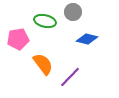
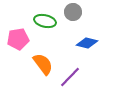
blue diamond: moved 4 px down
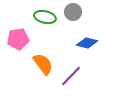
green ellipse: moved 4 px up
purple line: moved 1 px right, 1 px up
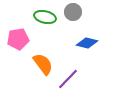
purple line: moved 3 px left, 3 px down
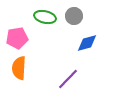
gray circle: moved 1 px right, 4 px down
pink pentagon: moved 1 px left, 1 px up
blue diamond: rotated 30 degrees counterclockwise
orange semicircle: moved 24 px left, 4 px down; rotated 140 degrees counterclockwise
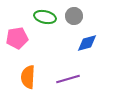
orange semicircle: moved 9 px right, 9 px down
purple line: rotated 30 degrees clockwise
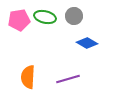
pink pentagon: moved 2 px right, 18 px up
blue diamond: rotated 45 degrees clockwise
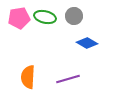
pink pentagon: moved 2 px up
